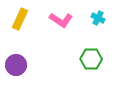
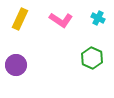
green hexagon: moved 1 px right, 1 px up; rotated 25 degrees clockwise
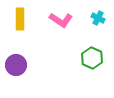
yellow rectangle: rotated 25 degrees counterclockwise
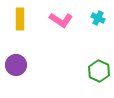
green hexagon: moved 7 px right, 13 px down
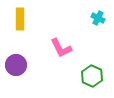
pink L-shape: moved 28 px down; rotated 30 degrees clockwise
green hexagon: moved 7 px left, 5 px down
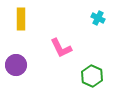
yellow rectangle: moved 1 px right
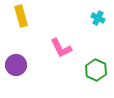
yellow rectangle: moved 3 px up; rotated 15 degrees counterclockwise
green hexagon: moved 4 px right, 6 px up
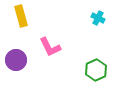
pink L-shape: moved 11 px left, 1 px up
purple circle: moved 5 px up
green hexagon: rotated 10 degrees clockwise
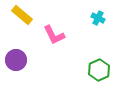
yellow rectangle: moved 1 px right, 1 px up; rotated 35 degrees counterclockwise
pink L-shape: moved 4 px right, 12 px up
green hexagon: moved 3 px right
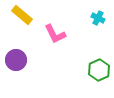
pink L-shape: moved 1 px right, 1 px up
